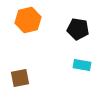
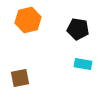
cyan rectangle: moved 1 px right, 1 px up
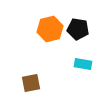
orange hexagon: moved 22 px right, 9 px down
brown square: moved 11 px right, 5 px down
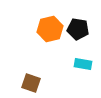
brown square: rotated 30 degrees clockwise
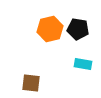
brown square: rotated 12 degrees counterclockwise
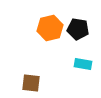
orange hexagon: moved 1 px up
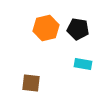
orange hexagon: moved 4 px left
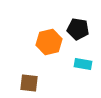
orange hexagon: moved 3 px right, 14 px down
brown square: moved 2 px left
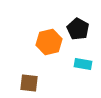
black pentagon: rotated 20 degrees clockwise
